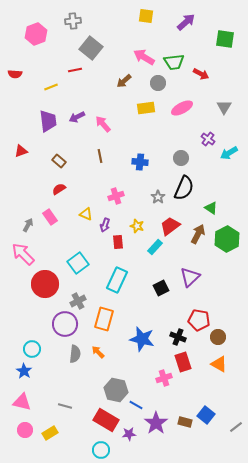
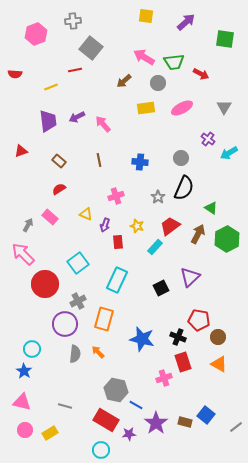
brown line at (100, 156): moved 1 px left, 4 px down
pink rectangle at (50, 217): rotated 14 degrees counterclockwise
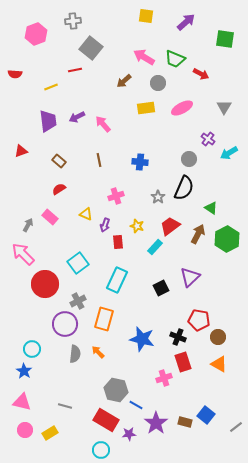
green trapezoid at (174, 62): moved 1 px right, 3 px up; rotated 30 degrees clockwise
gray circle at (181, 158): moved 8 px right, 1 px down
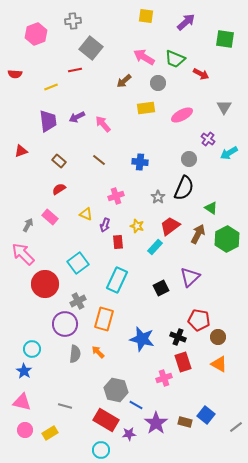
pink ellipse at (182, 108): moved 7 px down
brown line at (99, 160): rotated 40 degrees counterclockwise
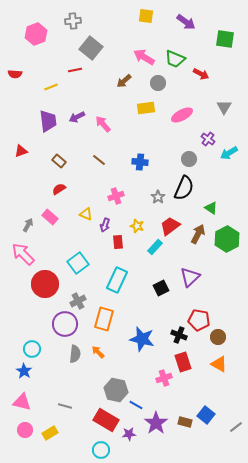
purple arrow at (186, 22): rotated 78 degrees clockwise
black cross at (178, 337): moved 1 px right, 2 px up
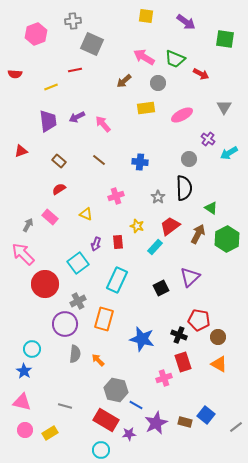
gray square at (91, 48): moved 1 px right, 4 px up; rotated 15 degrees counterclockwise
black semicircle at (184, 188): rotated 25 degrees counterclockwise
purple arrow at (105, 225): moved 9 px left, 19 px down
orange arrow at (98, 352): moved 8 px down
purple star at (156, 423): rotated 10 degrees clockwise
